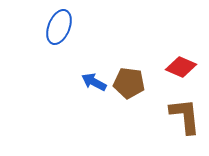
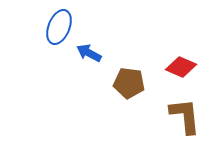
blue arrow: moved 5 px left, 29 px up
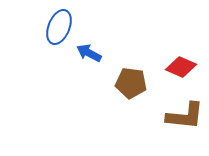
brown pentagon: moved 2 px right
brown L-shape: rotated 102 degrees clockwise
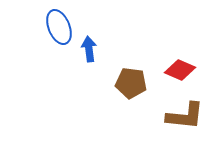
blue ellipse: rotated 44 degrees counterclockwise
blue arrow: moved 4 px up; rotated 55 degrees clockwise
red diamond: moved 1 px left, 3 px down
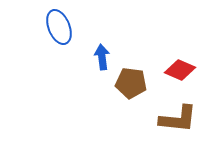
blue arrow: moved 13 px right, 8 px down
brown L-shape: moved 7 px left, 3 px down
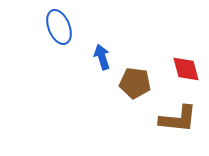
blue arrow: rotated 10 degrees counterclockwise
red diamond: moved 6 px right, 1 px up; rotated 52 degrees clockwise
brown pentagon: moved 4 px right
